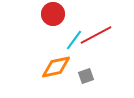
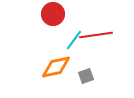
red line: rotated 20 degrees clockwise
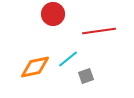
red line: moved 3 px right, 4 px up
cyan line: moved 6 px left, 19 px down; rotated 15 degrees clockwise
orange diamond: moved 21 px left
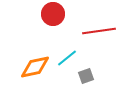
cyan line: moved 1 px left, 1 px up
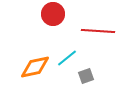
red line: moved 1 px left; rotated 12 degrees clockwise
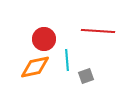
red circle: moved 9 px left, 25 px down
cyan line: moved 2 px down; rotated 55 degrees counterclockwise
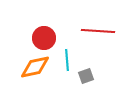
red circle: moved 1 px up
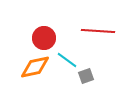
cyan line: rotated 50 degrees counterclockwise
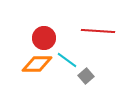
orange diamond: moved 2 px right, 3 px up; rotated 12 degrees clockwise
gray square: rotated 21 degrees counterclockwise
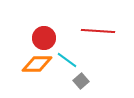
gray square: moved 5 px left, 5 px down
